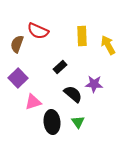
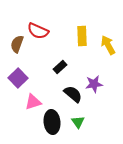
purple star: rotated 12 degrees counterclockwise
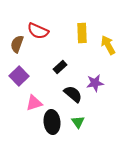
yellow rectangle: moved 3 px up
purple square: moved 1 px right, 2 px up
purple star: moved 1 px right, 1 px up
pink triangle: moved 1 px right, 1 px down
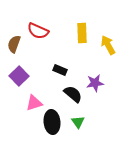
brown semicircle: moved 3 px left
black rectangle: moved 3 px down; rotated 64 degrees clockwise
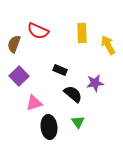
black ellipse: moved 3 px left, 5 px down
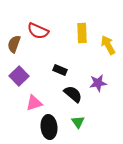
purple star: moved 3 px right
